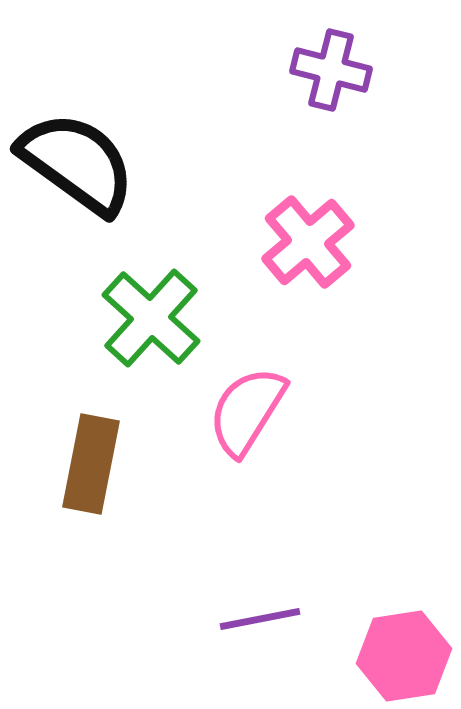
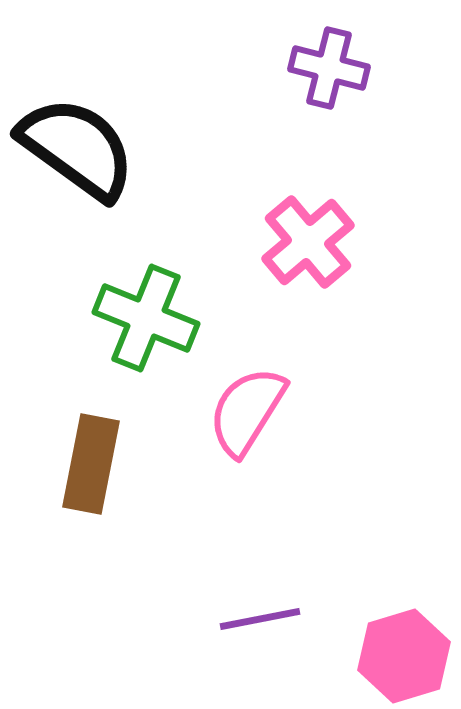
purple cross: moved 2 px left, 2 px up
black semicircle: moved 15 px up
green cross: moved 5 px left; rotated 20 degrees counterclockwise
pink hexagon: rotated 8 degrees counterclockwise
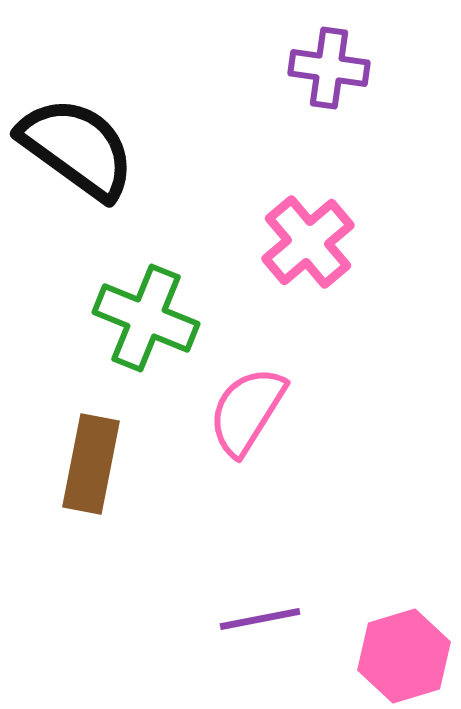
purple cross: rotated 6 degrees counterclockwise
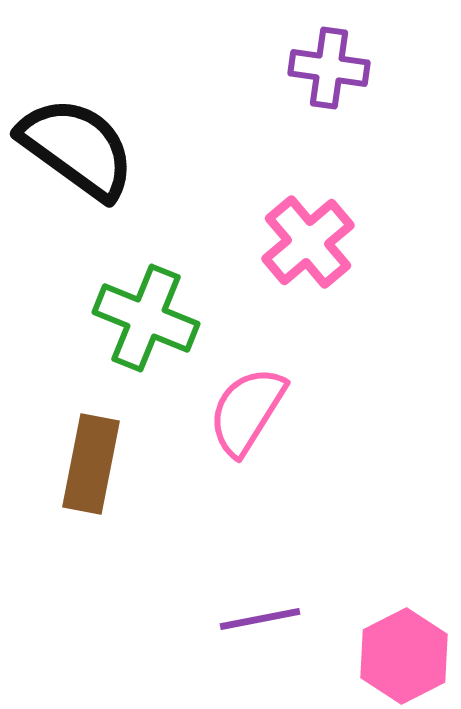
pink hexagon: rotated 10 degrees counterclockwise
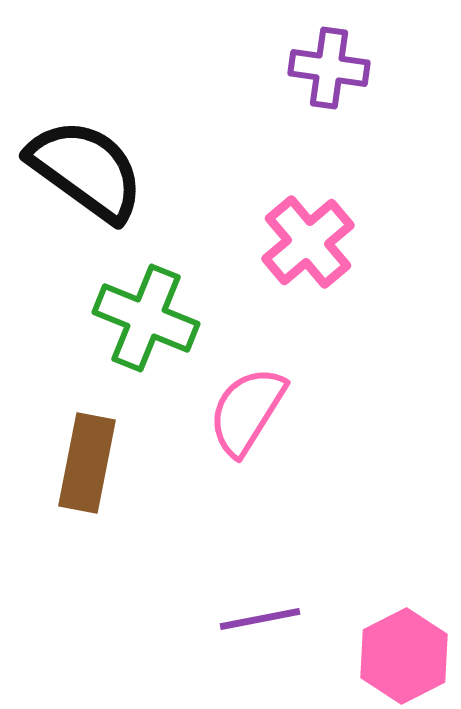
black semicircle: moved 9 px right, 22 px down
brown rectangle: moved 4 px left, 1 px up
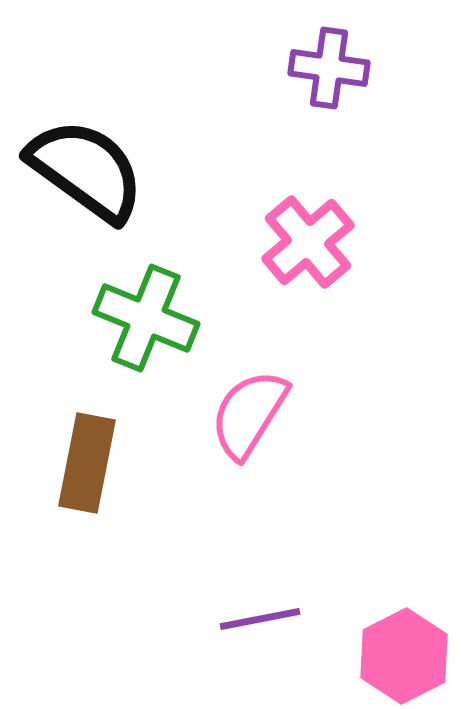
pink semicircle: moved 2 px right, 3 px down
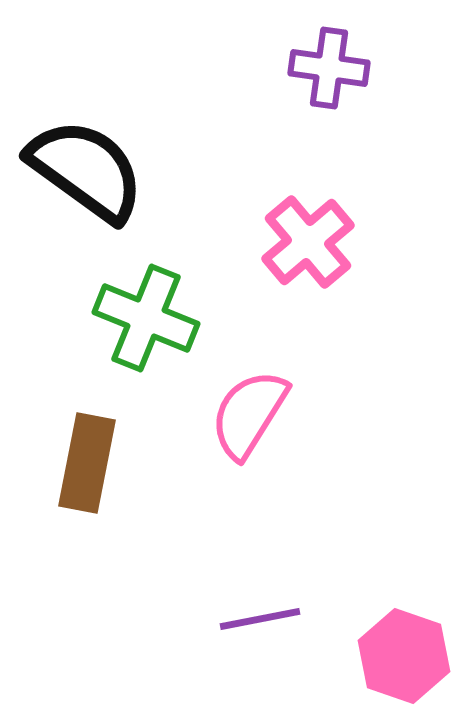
pink hexagon: rotated 14 degrees counterclockwise
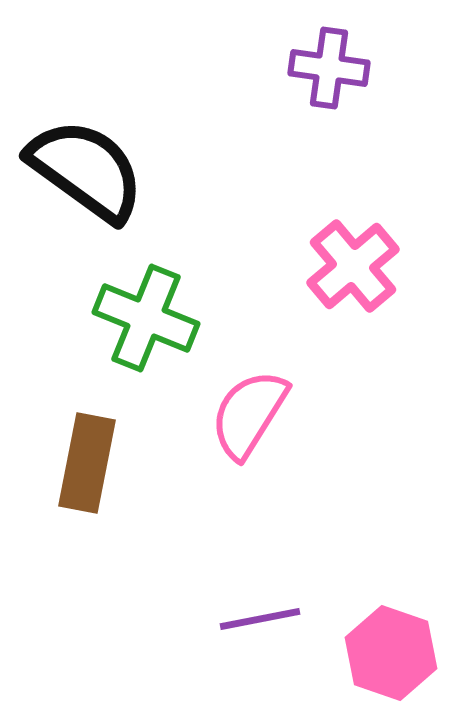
pink cross: moved 45 px right, 24 px down
pink hexagon: moved 13 px left, 3 px up
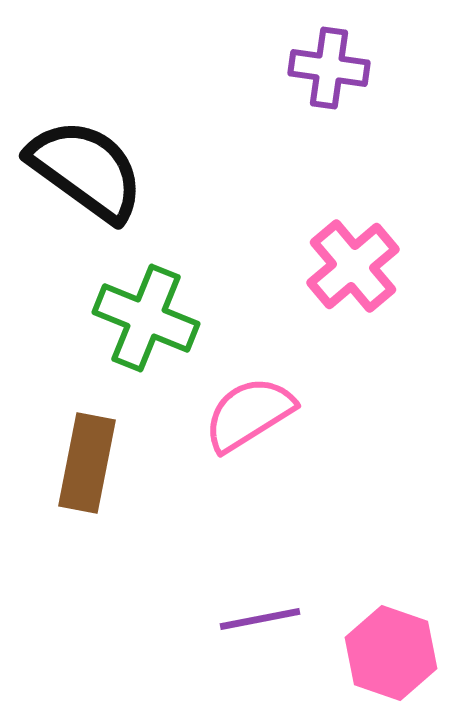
pink semicircle: rotated 26 degrees clockwise
